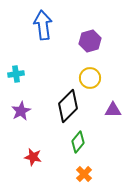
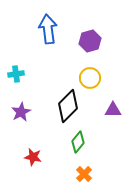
blue arrow: moved 5 px right, 4 px down
purple star: moved 1 px down
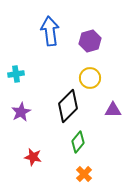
blue arrow: moved 2 px right, 2 px down
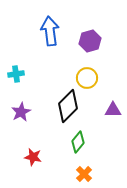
yellow circle: moved 3 px left
